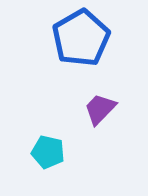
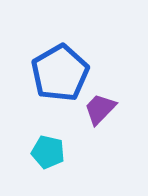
blue pentagon: moved 21 px left, 35 px down
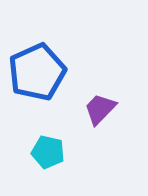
blue pentagon: moved 23 px left, 1 px up; rotated 6 degrees clockwise
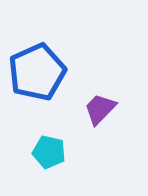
cyan pentagon: moved 1 px right
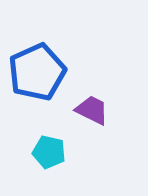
purple trapezoid: moved 8 px left, 1 px down; rotated 72 degrees clockwise
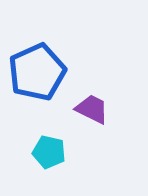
purple trapezoid: moved 1 px up
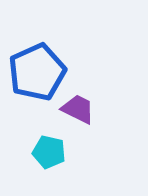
purple trapezoid: moved 14 px left
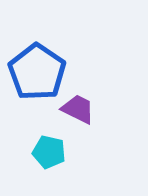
blue pentagon: rotated 14 degrees counterclockwise
